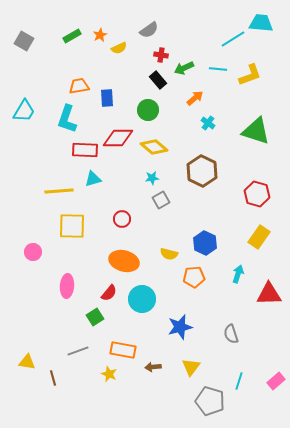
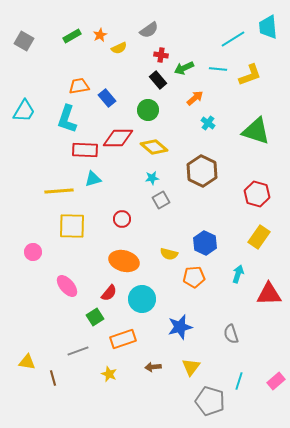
cyan trapezoid at (261, 23): moved 7 px right, 4 px down; rotated 100 degrees counterclockwise
blue rectangle at (107, 98): rotated 36 degrees counterclockwise
pink ellipse at (67, 286): rotated 45 degrees counterclockwise
orange rectangle at (123, 350): moved 11 px up; rotated 30 degrees counterclockwise
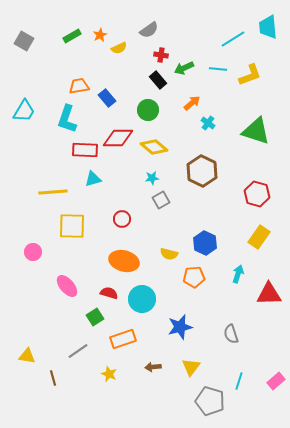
orange arrow at (195, 98): moved 3 px left, 5 px down
yellow line at (59, 191): moved 6 px left, 1 px down
red semicircle at (109, 293): rotated 114 degrees counterclockwise
gray line at (78, 351): rotated 15 degrees counterclockwise
yellow triangle at (27, 362): moved 6 px up
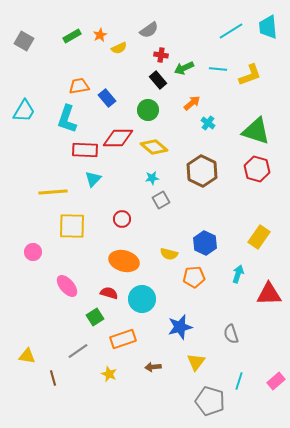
cyan line at (233, 39): moved 2 px left, 8 px up
cyan triangle at (93, 179): rotated 30 degrees counterclockwise
red hexagon at (257, 194): moved 25 px up
yellow triangle at (191, 367): moved 5 px right, 5 px up
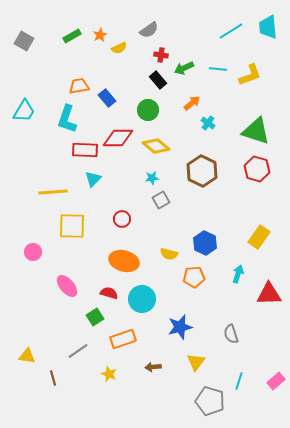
yellow diamond at (154, 147): moved 2 px right, 1 px up
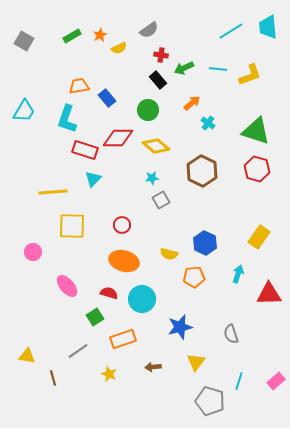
red rectangle at (85, 150): rotated 15 degrees clockwise
red circle at (122, 219): moved 6 px down
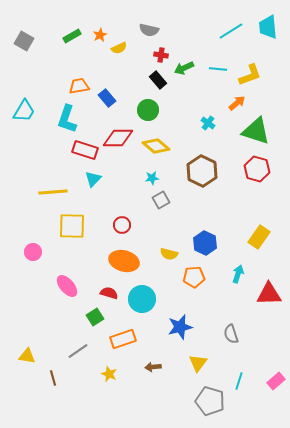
gray semicircle at (149, 30): rotated 48 degrees clockwise
orange arrow at (192, 103): moved 45 px right
yellow triangle at (196, 362): moved 2 px right, 1 px down
